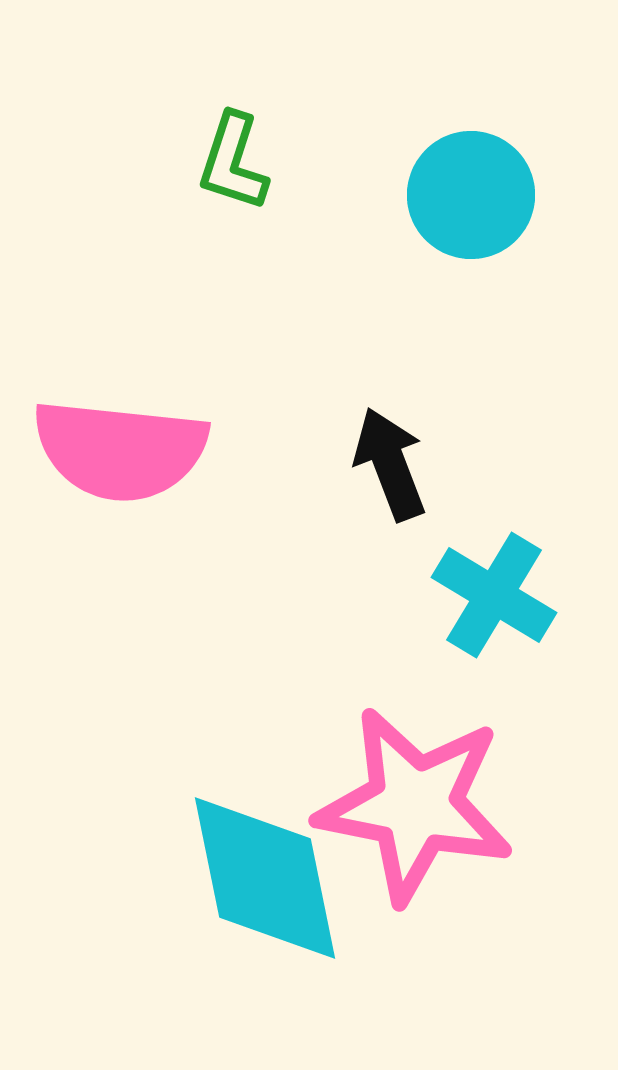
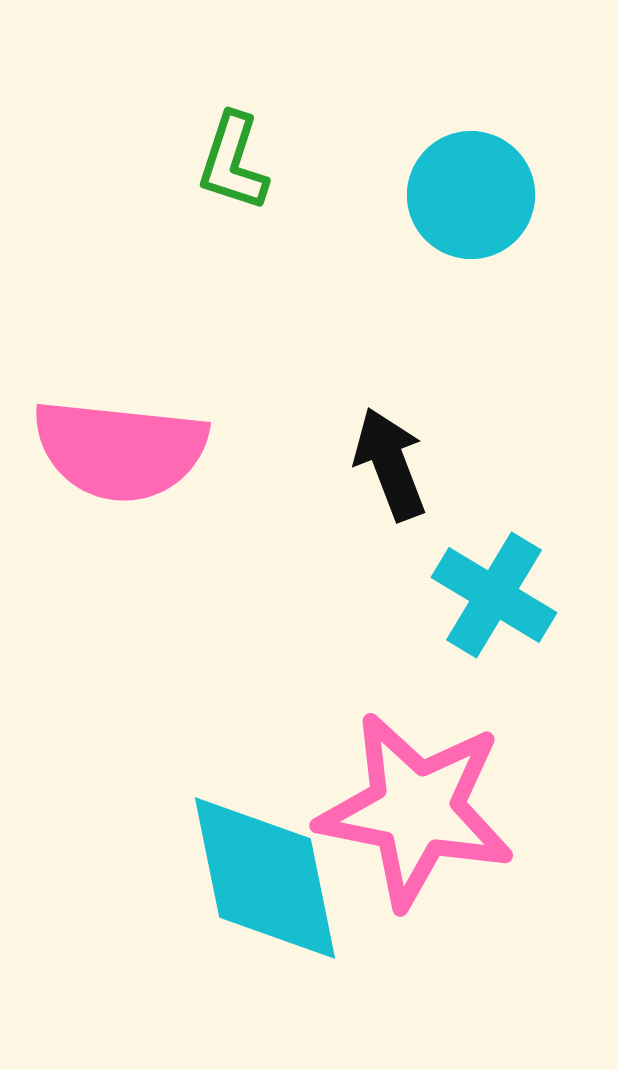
pink star: moved 1 px right, 5 px down
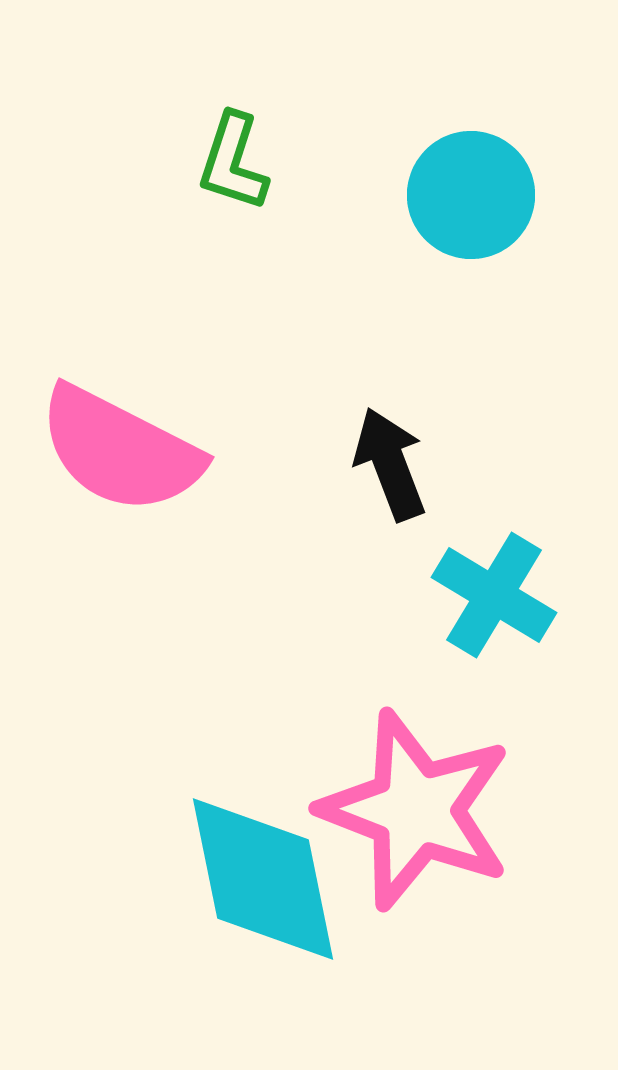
pink semicircle: rotated 21 degrees clockwise
pink star: rotated 10 degrees clockwise
cyan diamond: moved 2 px left, 1 px down
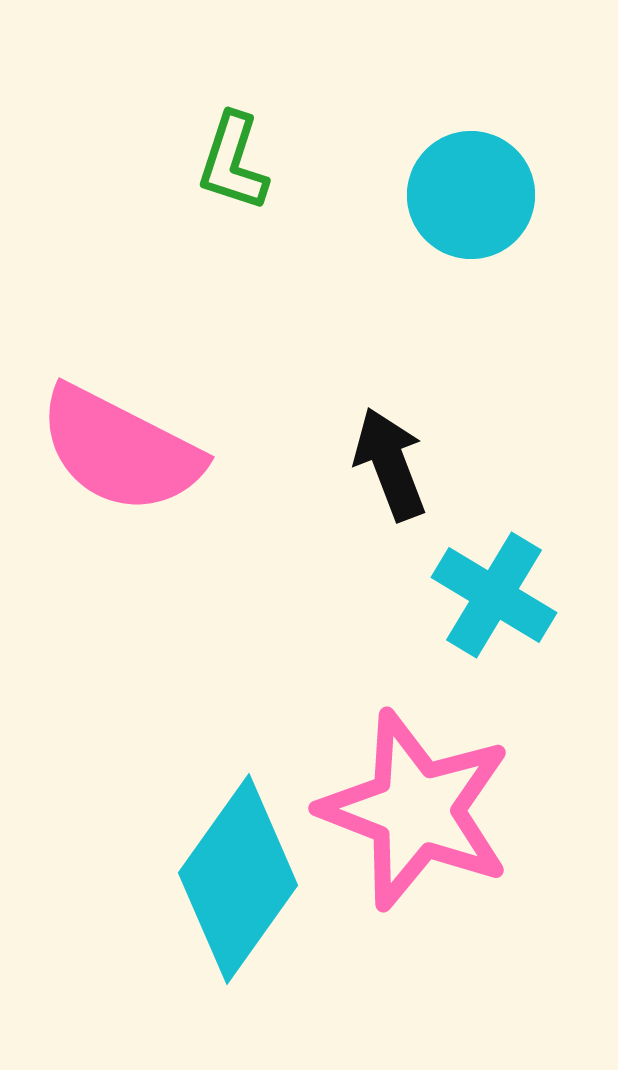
cyan diamond: moved 25 px left; rotated 47 degrees clockwise
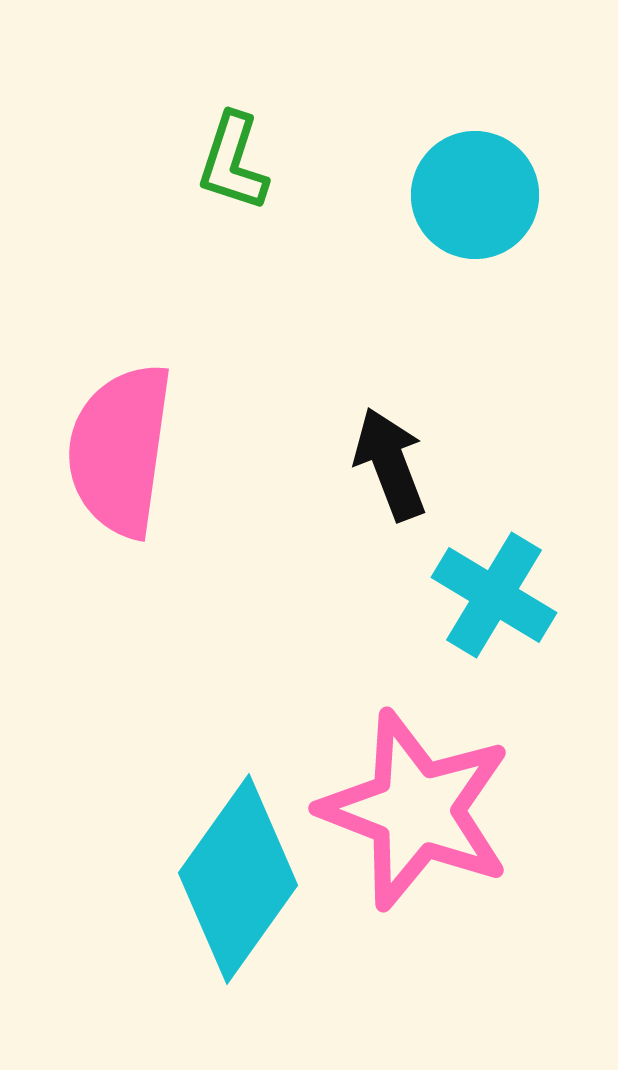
cyan circle: moved 4 px right
pink semicircle: rotated 71 degrees clockwise
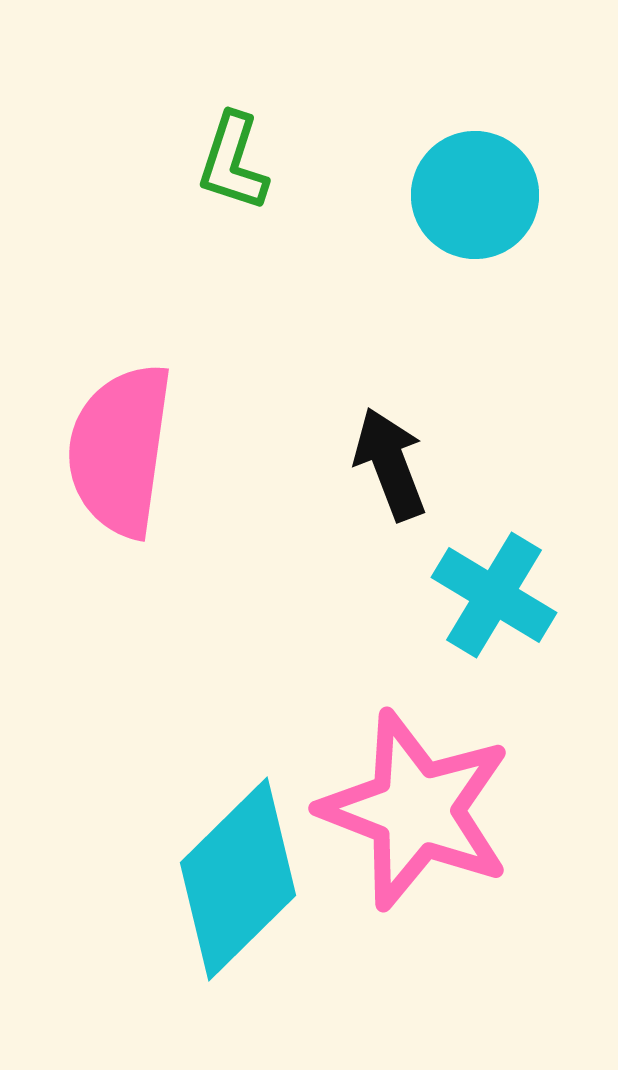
cyan diamond: rotated 10 degrees clockwise
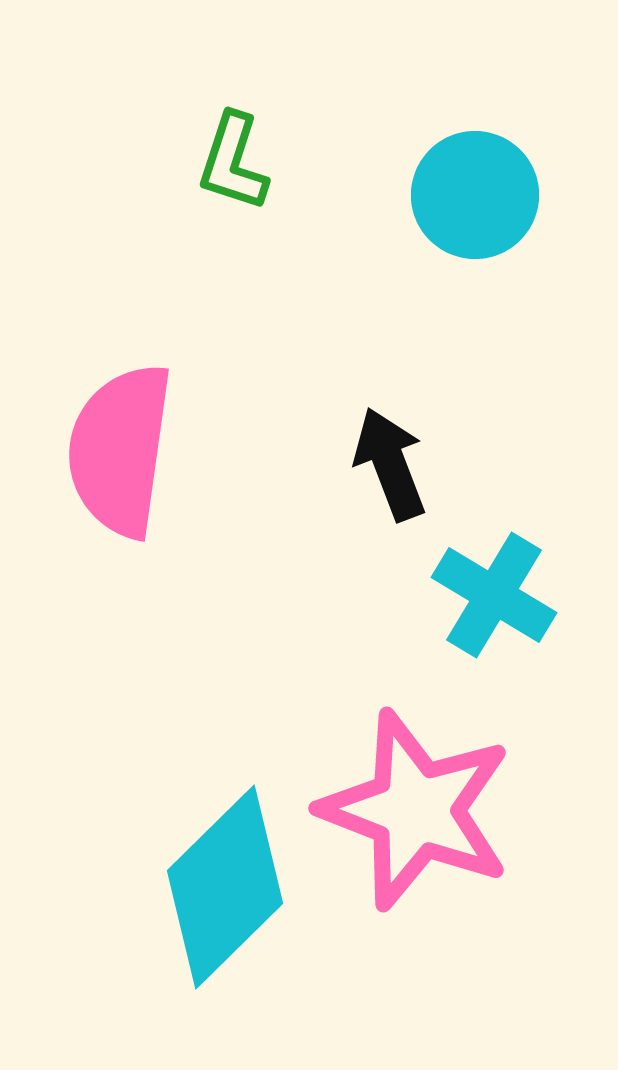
cyan diamond: moved 13 px left, 8 px down
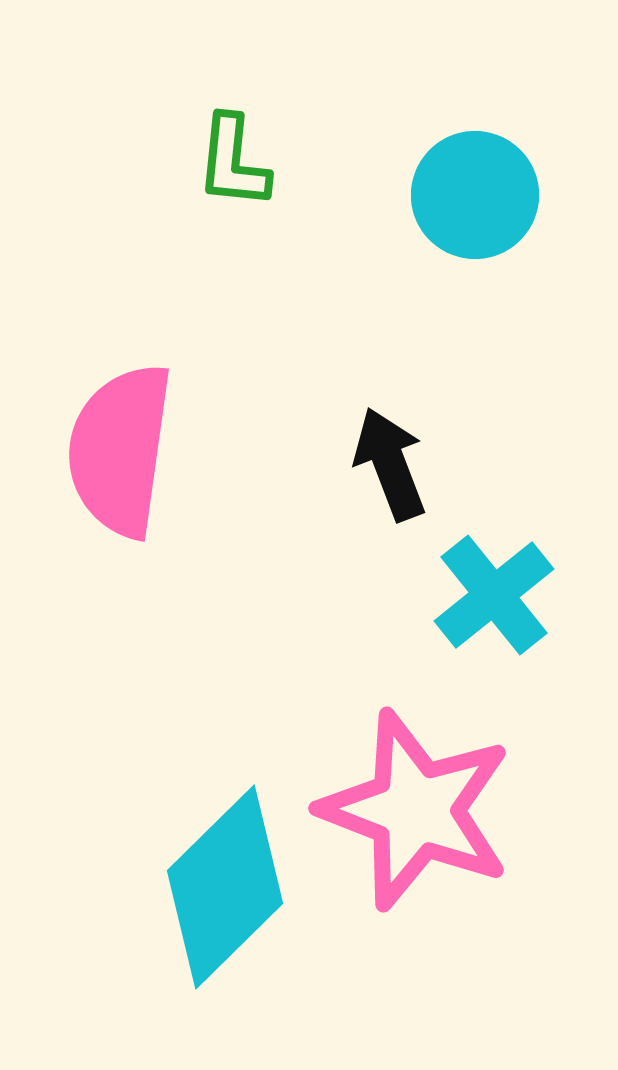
green L-shape: rotated 12 degrees counterclockwise
cyan cross: rotated 20 degrees clockwise
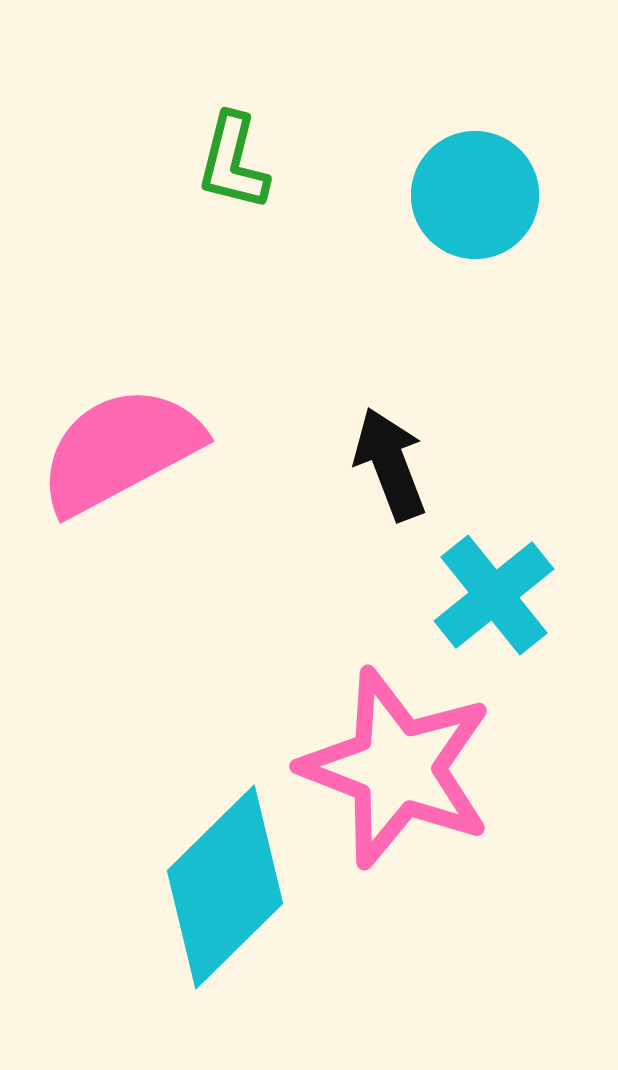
green L-shape: rotated 8 degrees clockwise
pink semicircle: rotated 54 degrees clockwise
pink star: moved 19 px left, 42 px up
